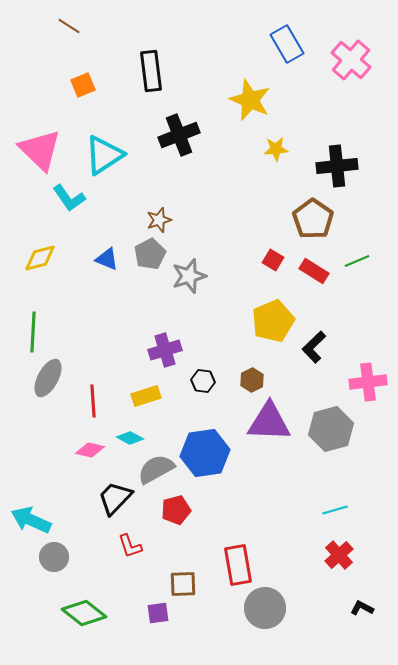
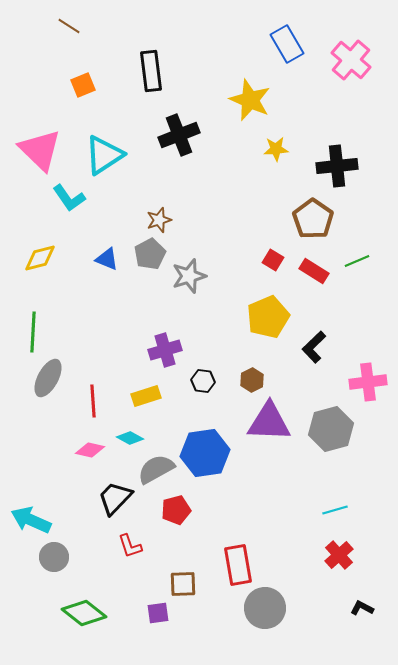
yellow pentagon at (273, 321): moved 5 px left, 4 px up
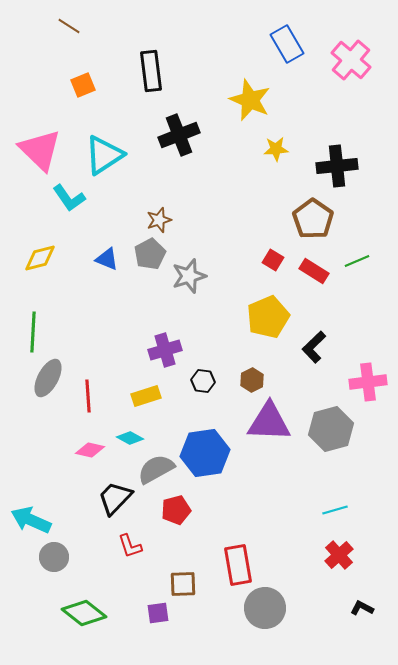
red line at (93, 401): moved 5 px left, 5 px up
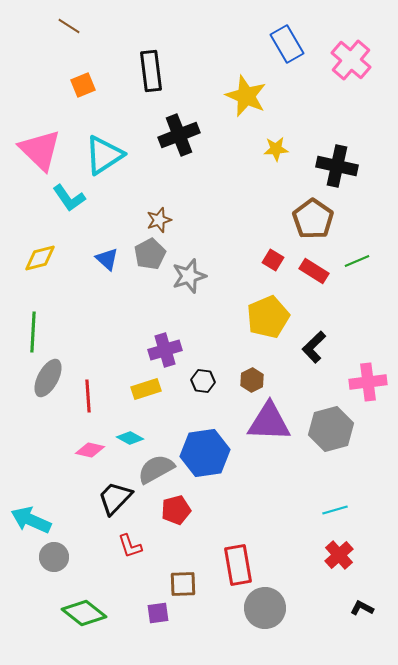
yellow star at (250, 100): moved 4 px left, 4 px up
black cross at (337, 166): rotated 18 degrees clockwise
blue triangle at (107, 259): rotated 20 degrees clockwise
yellow rectangle at (146, 396): moved 7 px up
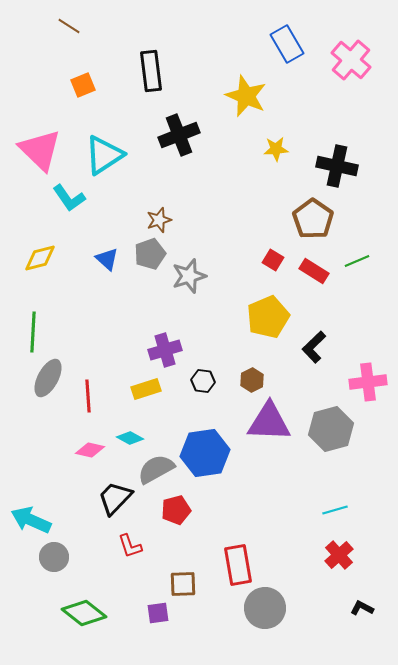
gray pentagon at (150, 254): rotated 8 degrees clockwise
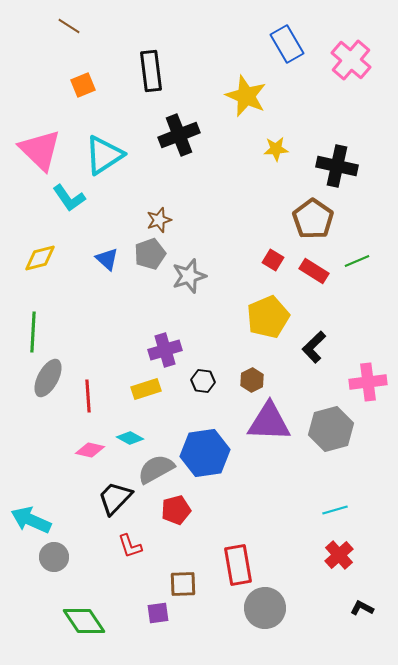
green diamond at (84, 613): moved 8 px down; rotated 18 degrees clockwise
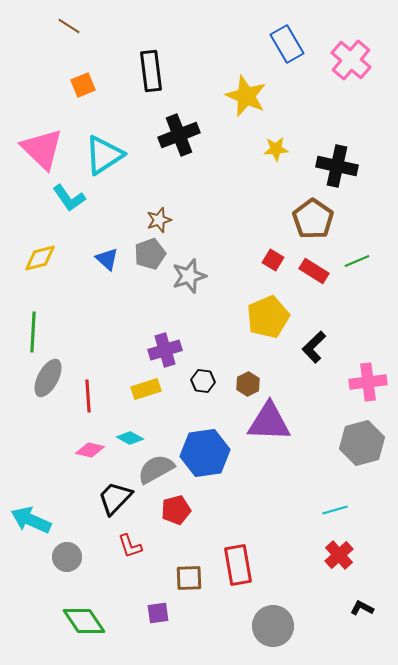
pink triangle at (40, 150): moved 2 px right, 1 px up
brown hexagon at (252, 380): moved 4 px left, 4 px down
gray hexagon at (331, 429): moved 31 px right, 14 px down
gray circle at (54, 557): moved 13 px right
brown square at (183, 584): moved 6 px right, 6 px up
gray circle at (265, 608): moved 8 px right, 18 px down
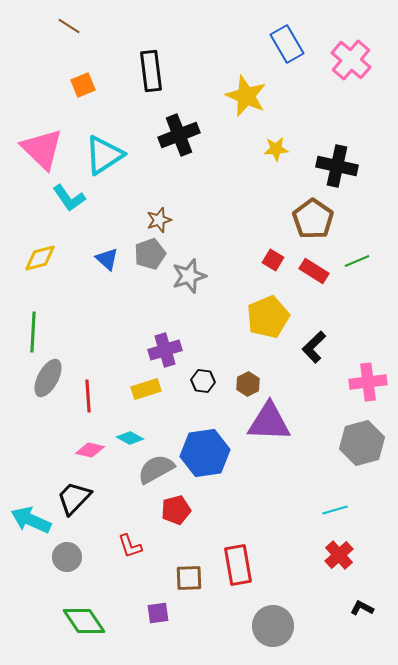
black trapezoid at (115, 498): moved 41 px left
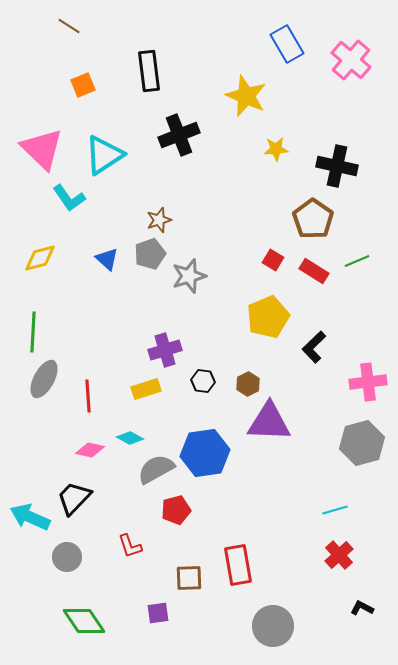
black rectangle at (151, 71): moved 2 px left
gray ellipse at (48, 378): moved 4 px left, 1 px down
cyan arrow at (31, 520): moved 1 px left, 3 px up
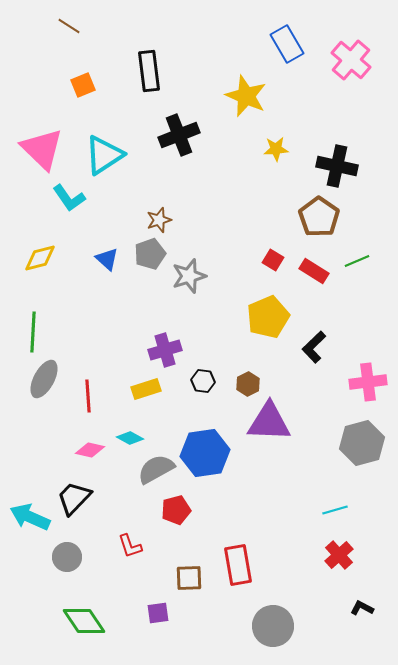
brown pentagon at (313, 219): moved 6 px right, 2 px up
